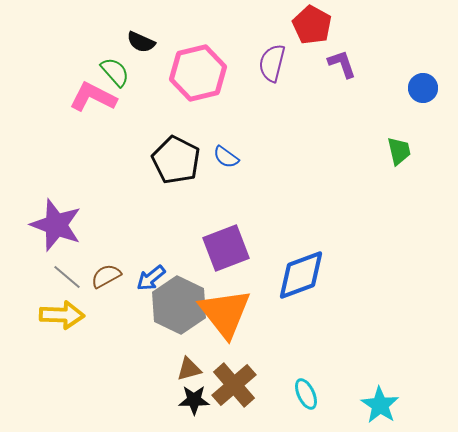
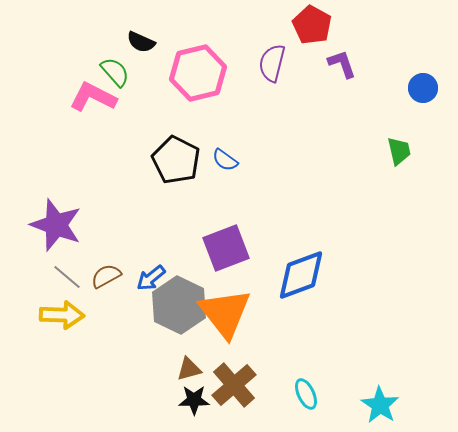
blue semicircle: moved 1 px left, 3 px down
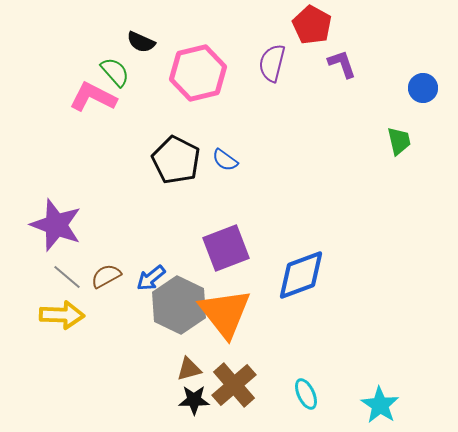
green trapezoid: moved 10 px up
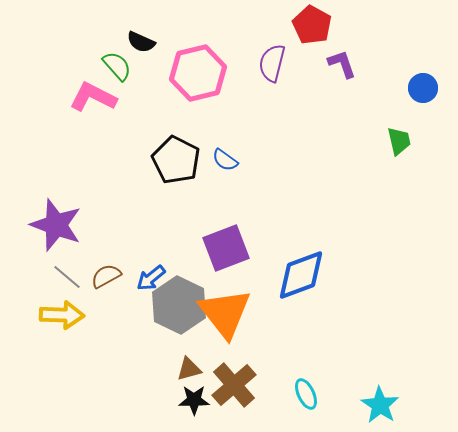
green semicircle: moved 2 px right, 6 px up
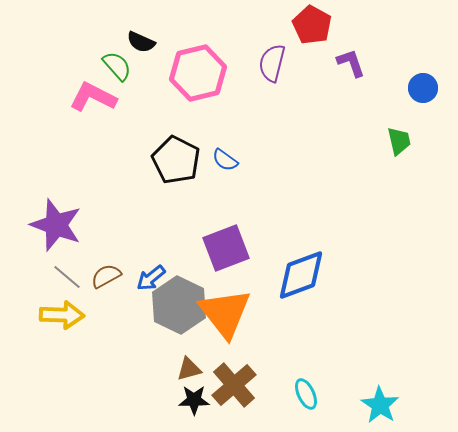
purple L-shape: moved 9 px right, 1 px up
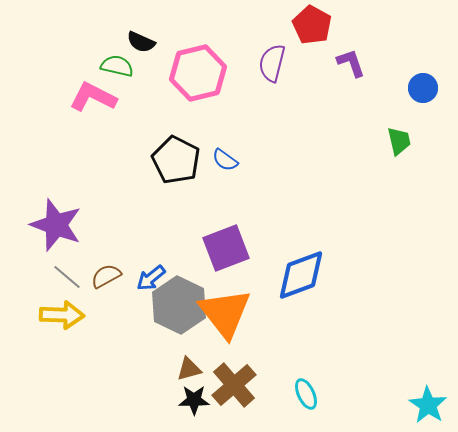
green semicircle: rotated 36 degrees counterclockwise
cyan star: moved 48 px right
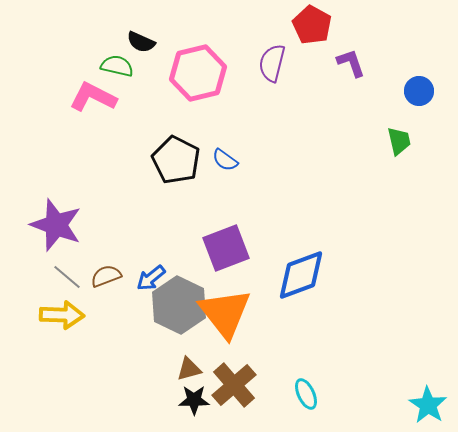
blue circle: moved 4 px left, 3 px down
brown semicircle: rotated 8 degrees clockwise
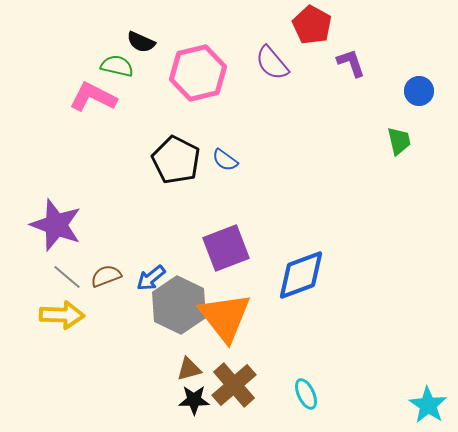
purple semicircle: rotated 54 degrees counterclockwise
orange triangle: moved 4 px down
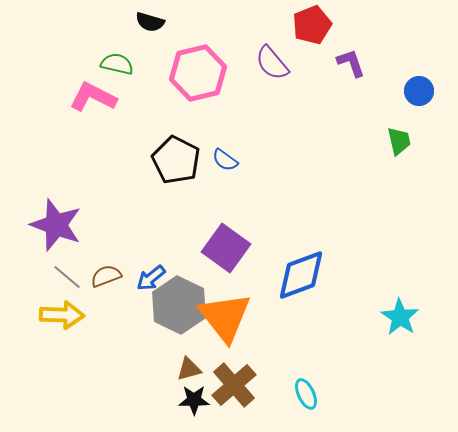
red pentagon: rotated 21 degrees clockwise
black semicircle: moved 9 px right, 20 px up; rotated 8 degrees counterclockwise
green semicircle: moved 2 px up
purple square: rotated 33 degrees counterclockwise
cyan star: moved 28 px left, 88 px up
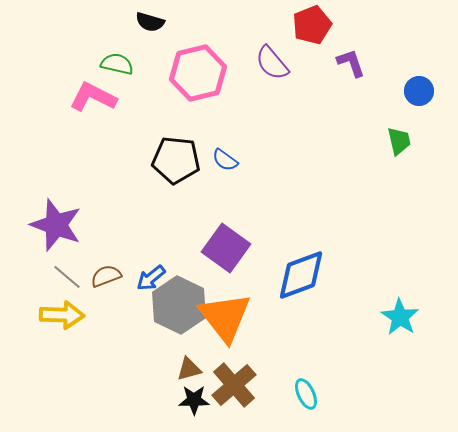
black pentagon: rotated 21 degrees counterclockwise
